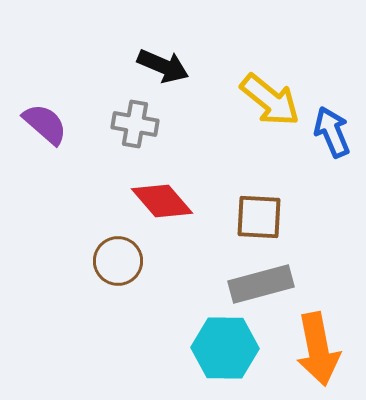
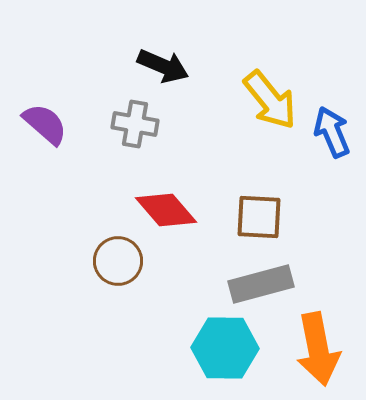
yellow arrow: rotated 12 degrees clockwise
red diamond: moved 4 px right, 9 px down
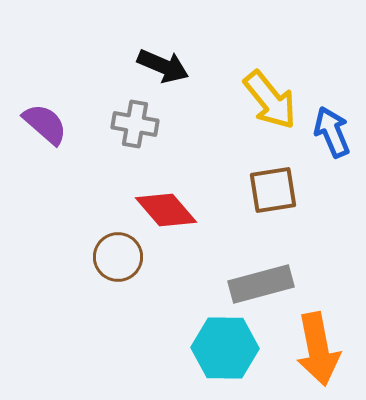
brown square: moved 14 px right, 27 px up; rotated 12 degrees counterclockwise
brown circle: moved 4 px up
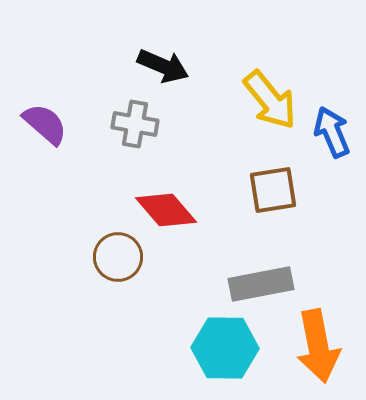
gray rectangle: rotated 4 degrees clockwise
orange arrow: moved 3 px up
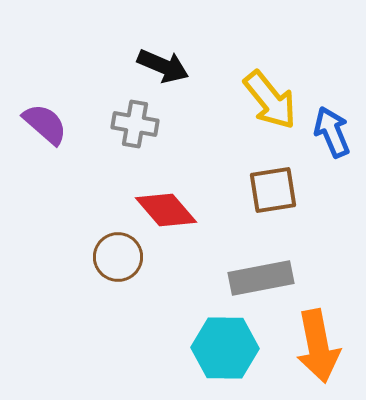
gray rectangle: moved 6 px up
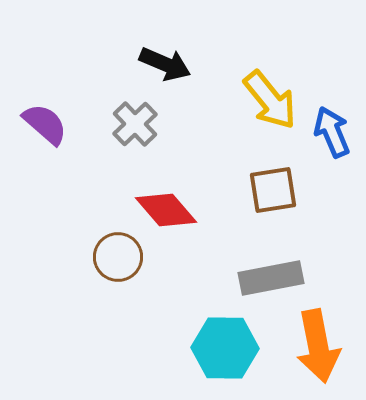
black arrow: moved 2 px right, 2 px up
gray cross: rotated 36 degrees clockwise
gray rectangle: moved 10 px right
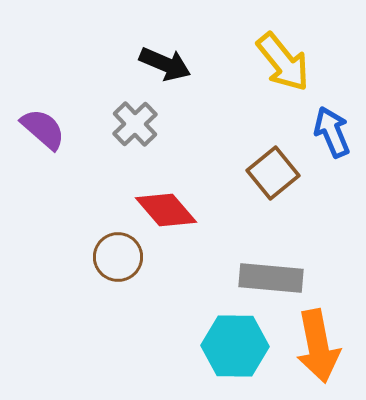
yellow arrow: moved 13 px right, 38 px up
purple semicircle: moved 2 px left, 5 px down
brown square: moved 17 px up; rotated 30 degrees counterclockwise
gray rectangle: rotated 16 degrees clockwise
cyan hexagon: moved 10 px right, 2 px up
